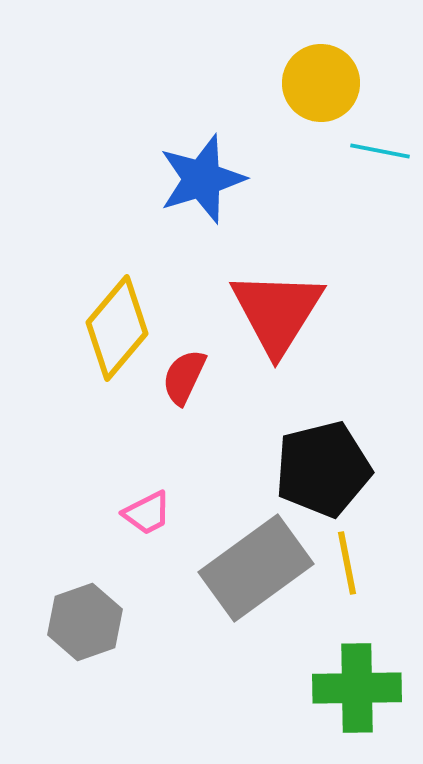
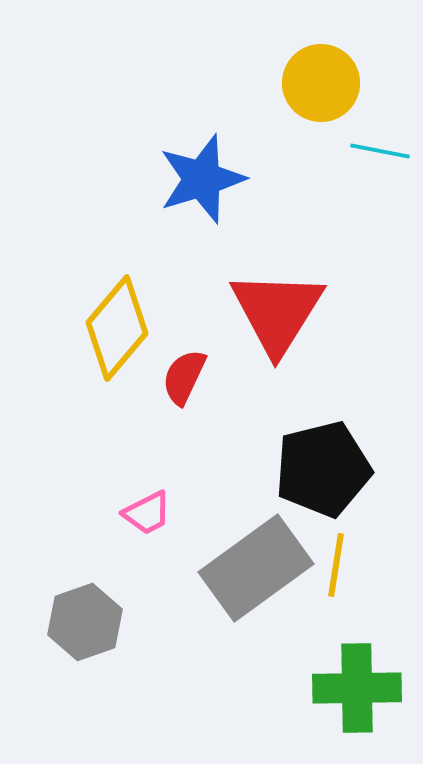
yellow line: moved 11 px left, 2 px down; rotated 20 degrees clockwise
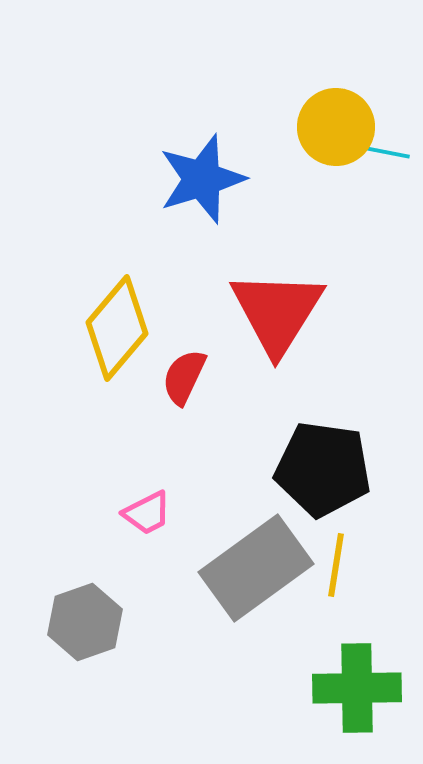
yellow circle: moved 15 px right, 44 px down
black pentagon: rotated 22 degrees clockwise
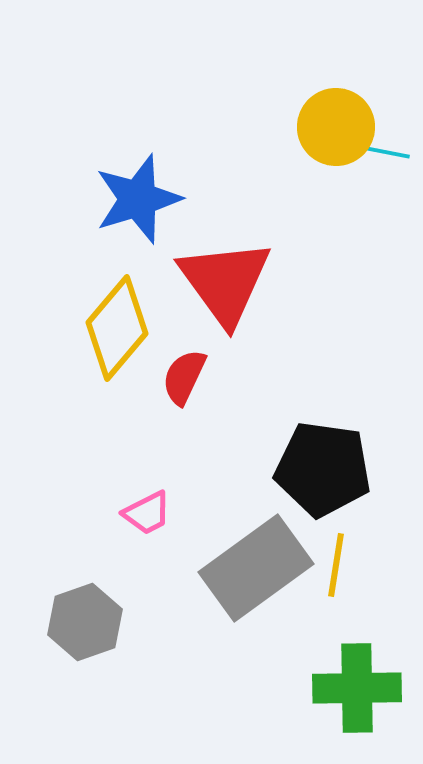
blue star: moved 64 px left, 20 px down
red triangle: moved 52 px left, 30 px up; rotated 8 degrees counterclockwise
